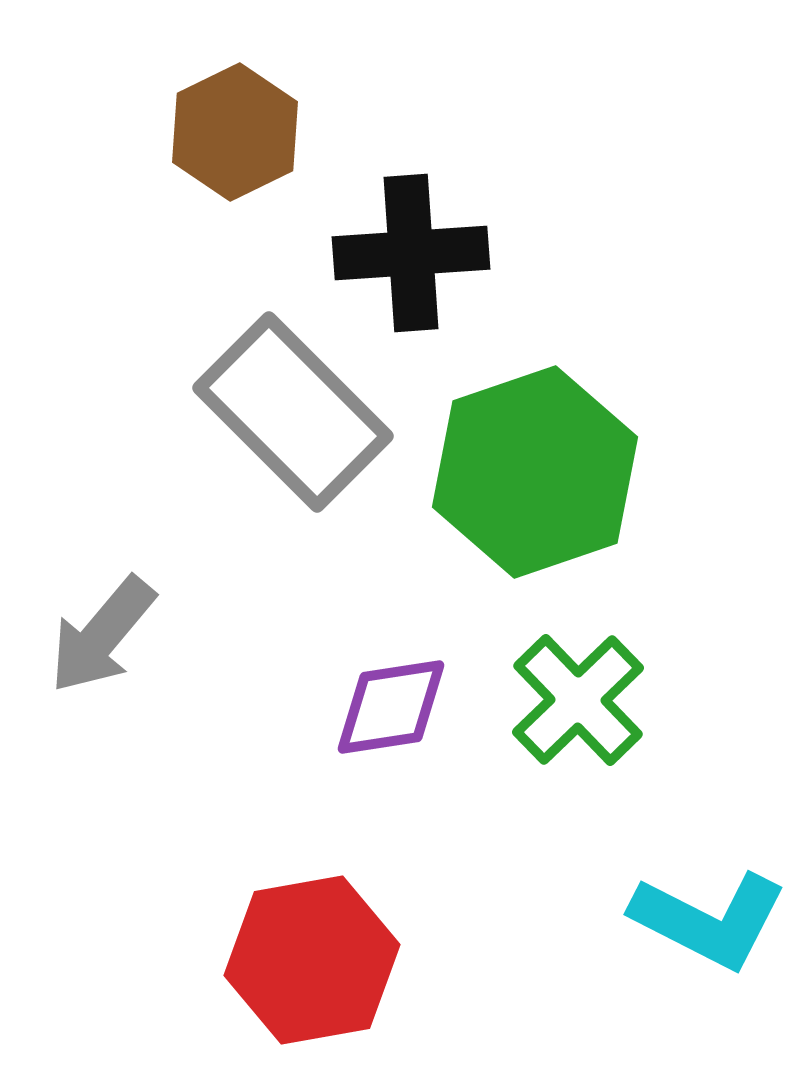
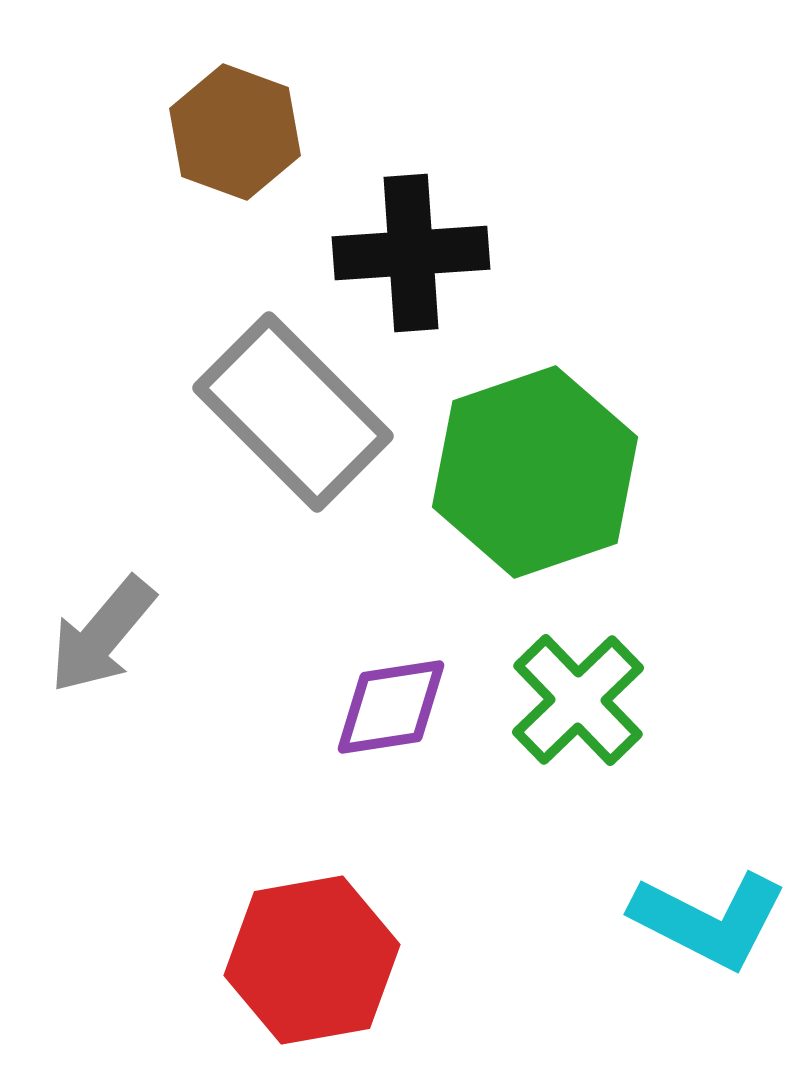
brown hexagon: rotated 14 degrees counterclockwise
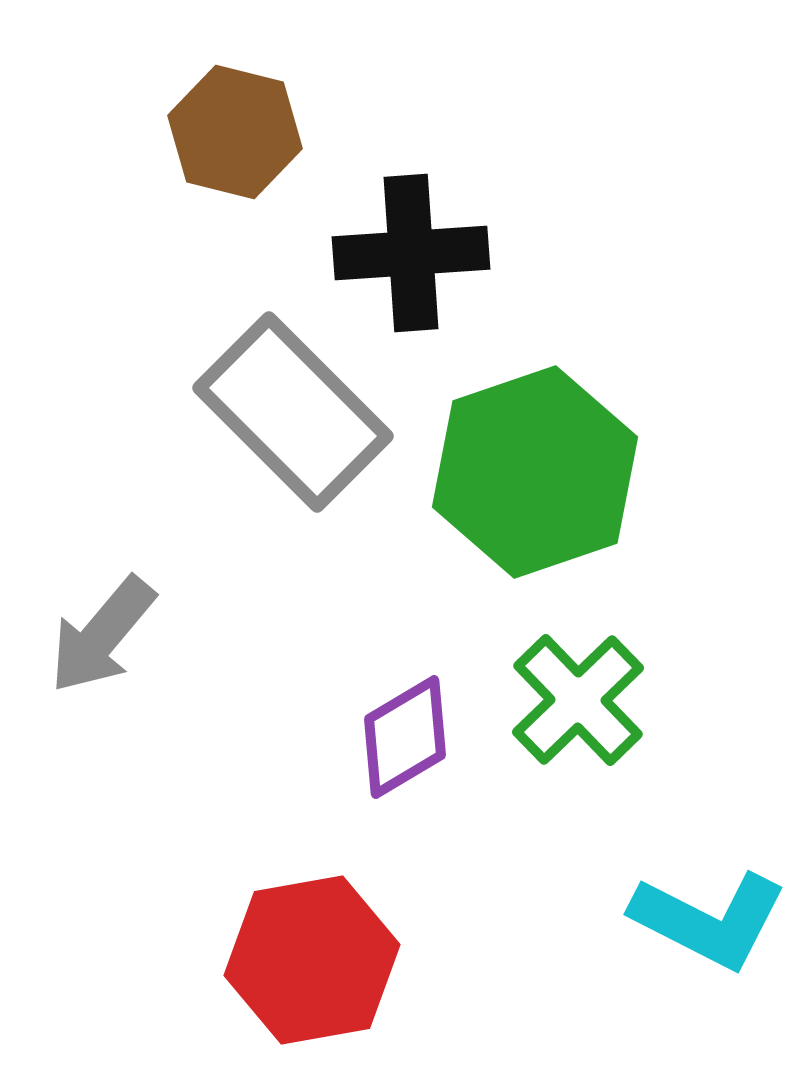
brown hexagon: rotated 6 degrees counterclockwise
purple diamond: moved 14 px right, 30 px down; rotated 22 degrees counterclockwise
